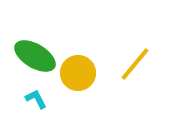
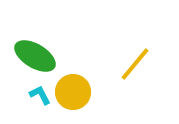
yellow circle: moved 5 px left, 19 px down
cyan L-shape: moved 4 px right, 4 px up
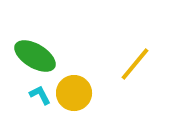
yellow circle: moved 1 px right, 1 px down
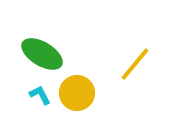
green ellipse: moved 7 px right, 2 px up
yellow circle: moved 3 px right
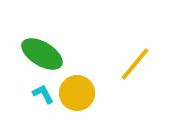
cyan L-shape: moved 3 px right, 1 px up
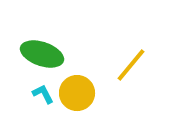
green ellipse: rotated 12 degrees counterclockwise
yellow line: moved 4 px left, 1 px down
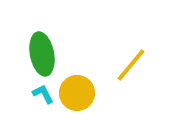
green ellipse: rotated 60 degrees clockwise
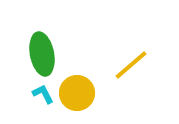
yellow line: rotated 9 degrees clockwise
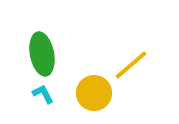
yellow circle: moved 17 px right
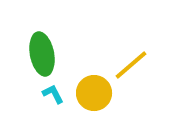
cyan L-shape: moved 10 px right
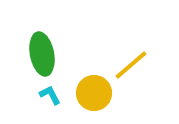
cyan L-shape: moved 3 px left, 1 px down
